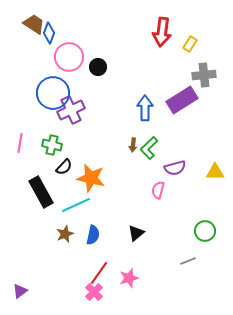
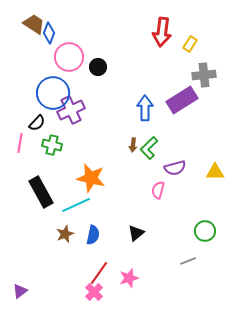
black semicircle: moved 27 px left, 44 px up
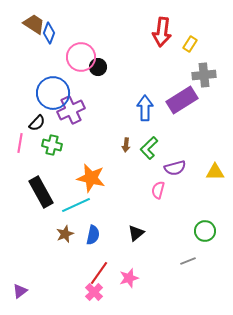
pink circle: moved 12 px right
brown arrow: moved 7 px left
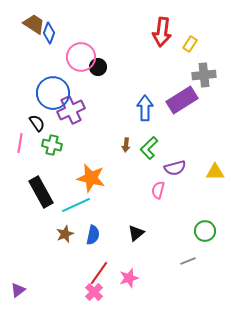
black semicircle: rotated 78 degrees counterclockwise
purple triangle: moved 2 px left, 1 px up
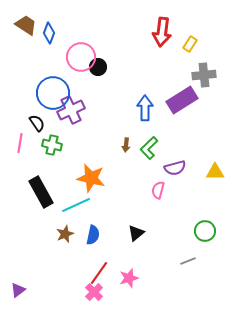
brown trapezoid: moved 8 px left, 1 px down
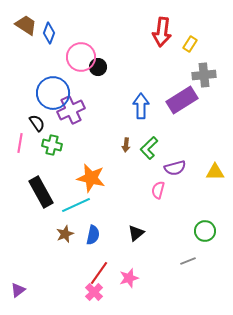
blue arrow: moved 4 px left, 2 px up
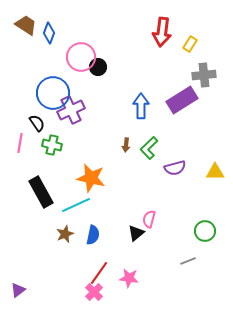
pink semicircle: moved 9 px left, 29 px down
pink star: rotated 24 degrees clockwise
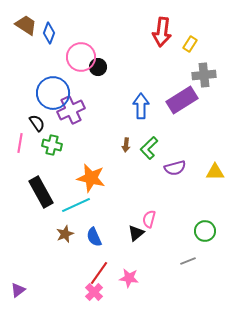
blue semicircle: moved 1 px right, 2 px down; rotated 144 degrees clockwise
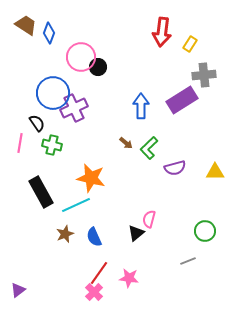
purple cross: moved 3 px right, 2 px up
brown arrow: moved 2 px up; rotated 56 degrees counterclockwise
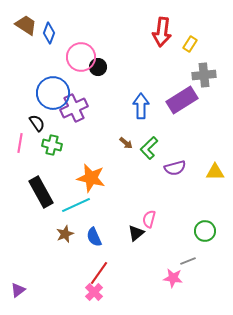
pink star: moved 44 px right
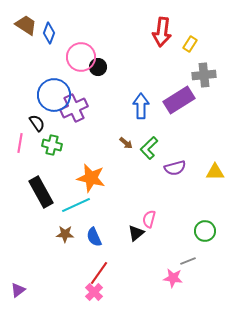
blue circle: moved 1 px right, 2 px down
purple rectangle: moved 3 px left
brown star: rotated 24 degrees clockwise
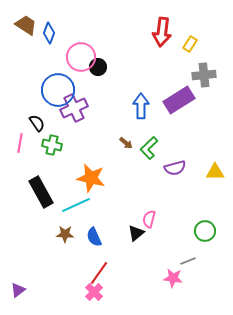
blue circle: moved 4 px right, 5 px up
